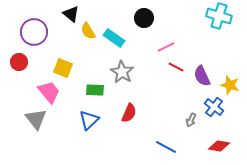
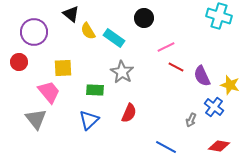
yellow square: rotated 24 degrees counterclockwise
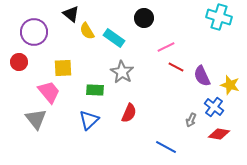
cyan cross: moved 1 px down
yellow semicircle: moved 1 px left
red diamond: moved 12 px up
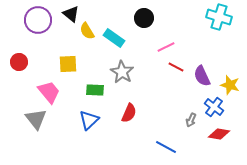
purple circle: moved 4 px right, 12 px up
yellow square: moved 5 px right, 4 px up
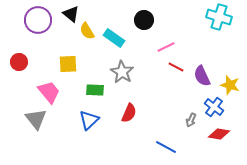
black circle: moved 2 px down
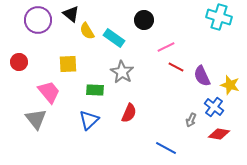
blue line: moved 1 px down
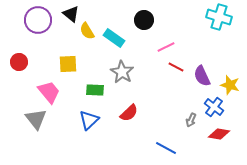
red semicircle: rotated 24 degrees clockwise
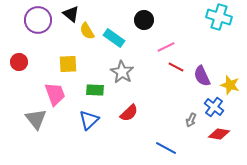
pink trapezoid: moved 6 px right, 2 px down; rotated 20 degrees clockwise
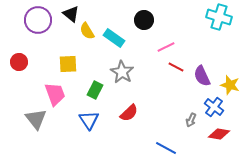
green rectangle: rotated 66 degrees counterclockwise
blue triangle: rotated 20 degrees counterclockwise
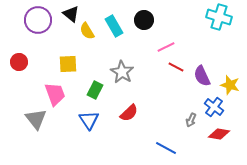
cyan rectangle: moved 12 px up; rotated 25 degrees clockwise
